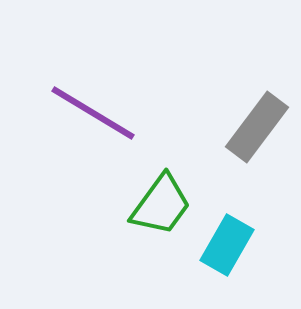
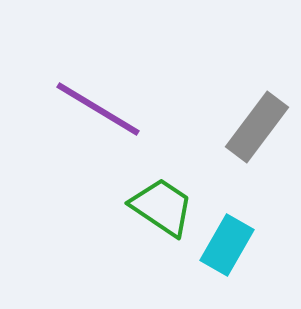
purple line: moved 5 px right, 4 px up
green trapezoid: moved 1 px right, 2 px down; rotated 92 degrees counterclockwise
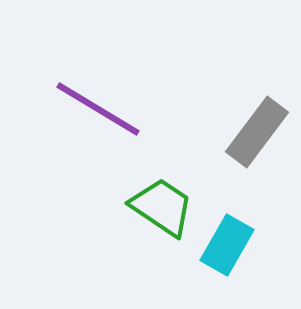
gray rectangle: moved 5 px down
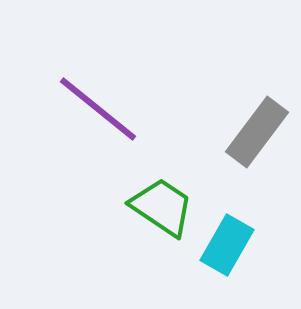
purple line: rotated 8 degrees clockwise
